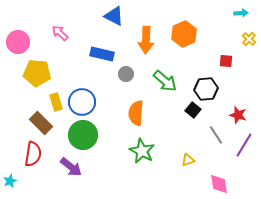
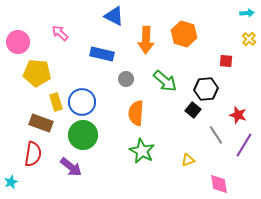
cyan arrow: moved 6 px right
orange hexagon: rotated 20 degrees counterclockwise
gray circle: moved 5 px down
brown rectangle: rotated 25 degrees counterclockwise
cyan star: moved 1 px right, 1 px down
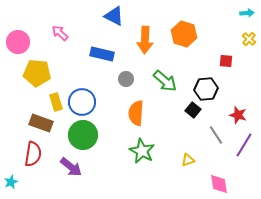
orange arrow: moved 1 px left
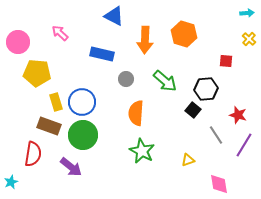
brown rectangle: moved 8 px right, 3 px down
